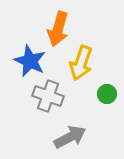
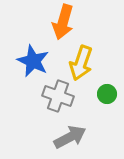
orange arrow: moved 5 px right, 7 px up
blue star: moved 3 px right
gray cross: moved 10 px right
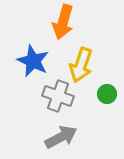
yellow arrow: moved 2 px down
gray arrow: moved 9 px left
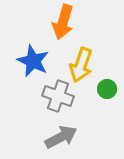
green circle: moved 5 px up
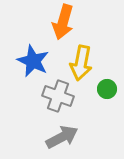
yellow arrow: moved 2 px up; rotated 8 degrees counterclockwise
gray arrow: moved 1 px right
